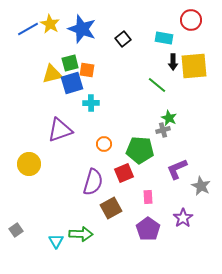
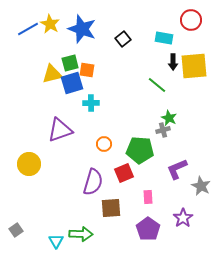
brown square: rotated 25 degrees clockwise
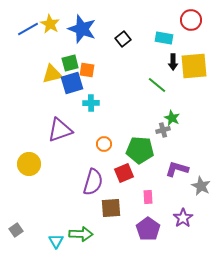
green star: moved 3 px right
purple L-shape: rotated 40 degrees clockwise
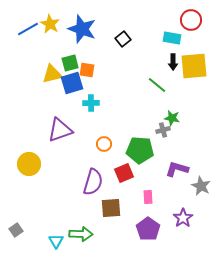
cyan rectangle: moved 8 px right
green star: rotated 14 degrees counterclockwise
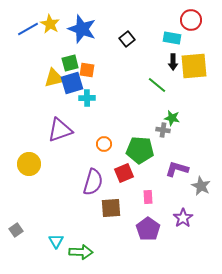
black square: moved 4 px right
yellow triangle: moved 2 px right, 4 px down
cyan cross: moved 4 px left, 5 px up
gray cross: rotated 24 degrees clockwise
green arrow: moved 18 px down
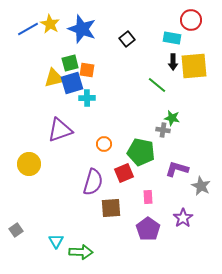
green pentagon: moved 1 px right, 2 px down; rotated 8 degrees clockwise
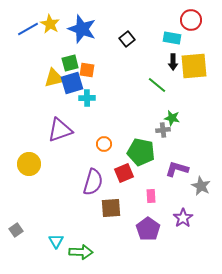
gray cross: rotated 16 degrees counterclockwise
pink rectangle: moved 3 px right, 1 px up
